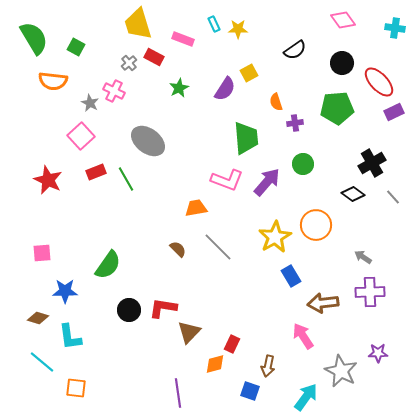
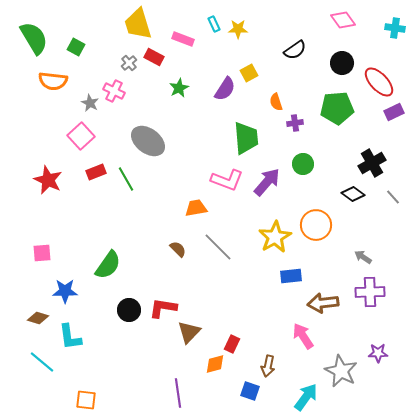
blue rectangle at (291, 276): rotated 65 degrees counterclockwise
orange square at (76, 388): moved 10 px right, 12 px down
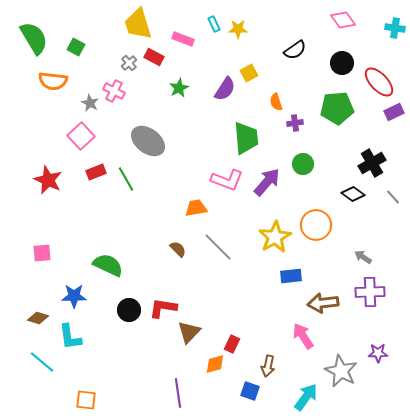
green semicircle at (108, 265): rotated 100 degrees counterclockwise
blue star at (65, 291): moved 9 px right, 5 px down
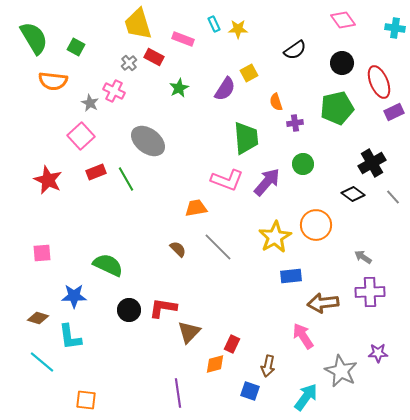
red ellipse at (379, 82): rotated 20 degrees clockwise
green pentagon at (337, 108): rotated 8 degrees counterclockwise
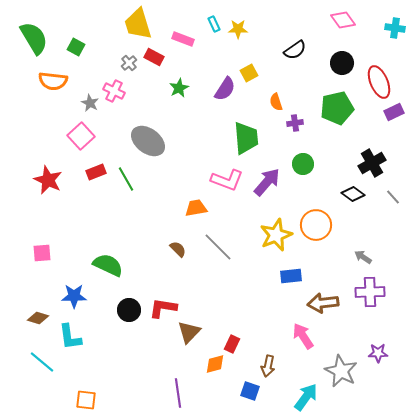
yellow star at (275, 237): moved 1 px right, 2 px up; rotated 8 degrees clockwise
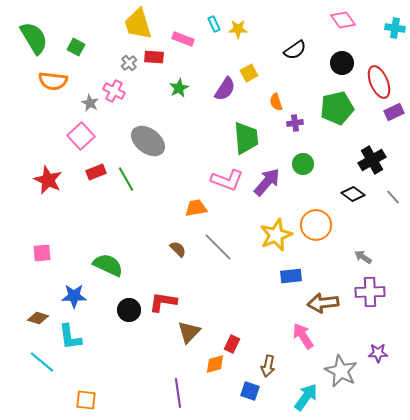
red rectangle at (154, 57): rotated 24 degrees counterclockwise
black cross at (372, 163): moved 3 px up
red L-shape at (163, 308): moved 6 px up
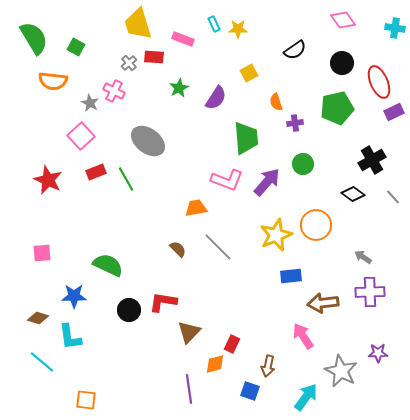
purple semicircle at (225, 89): moved 9 px left, 9 px down
purple line at (178, 393): moved 11 px right, 4 px up
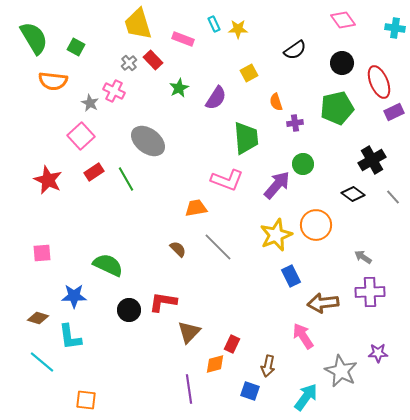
red rectangle at (154, 57): moved 1 px left, 3 px down; rotated 42 degrees clockwise
red rectangle at (96, 172): moved 2 px left; rotated 12 degrees counterclockwise
purple arrow at (267, 182): moved 10 px right, 3 px down
blue rectangle at (291, 276): rotated 70 degrees clockwise
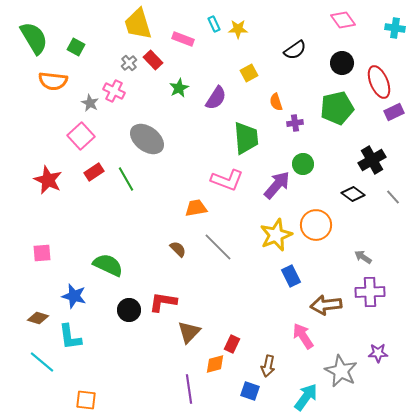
gray ellipse at (148, 141): moved 1 px left, 2 px up
blue star at (74, 296): rotated 15 degrees clockwise
brown arrow at (323, 303): moved 3 px right, 2 px down
